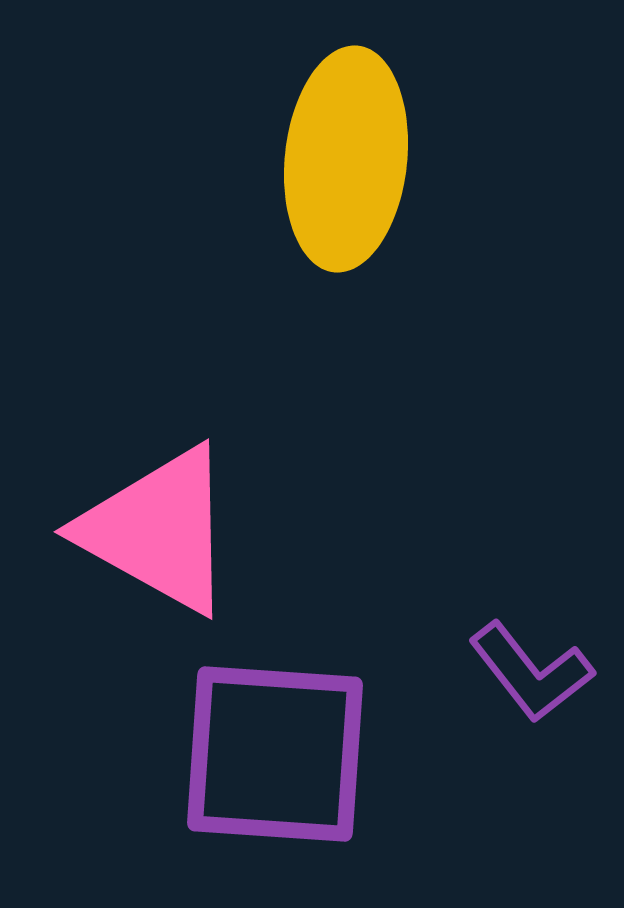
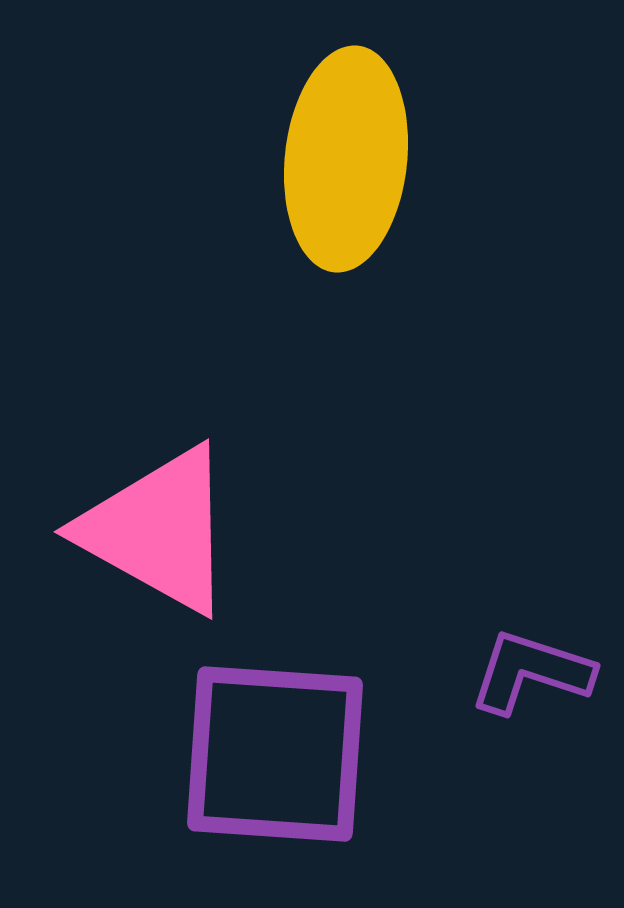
purple L-shape: rotated 146 degrees clockwise
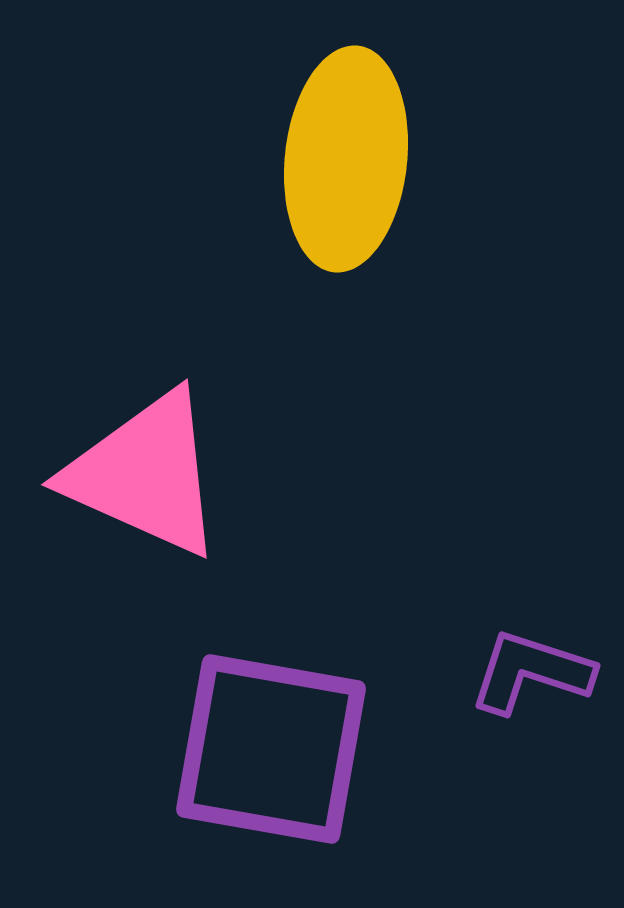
pink triangle: moved 13 px left, 56 px up; rotated 5 degrees counterclockwise
purple square: moved 4 px left, 5 px up; rotated 6 degrees clockwise
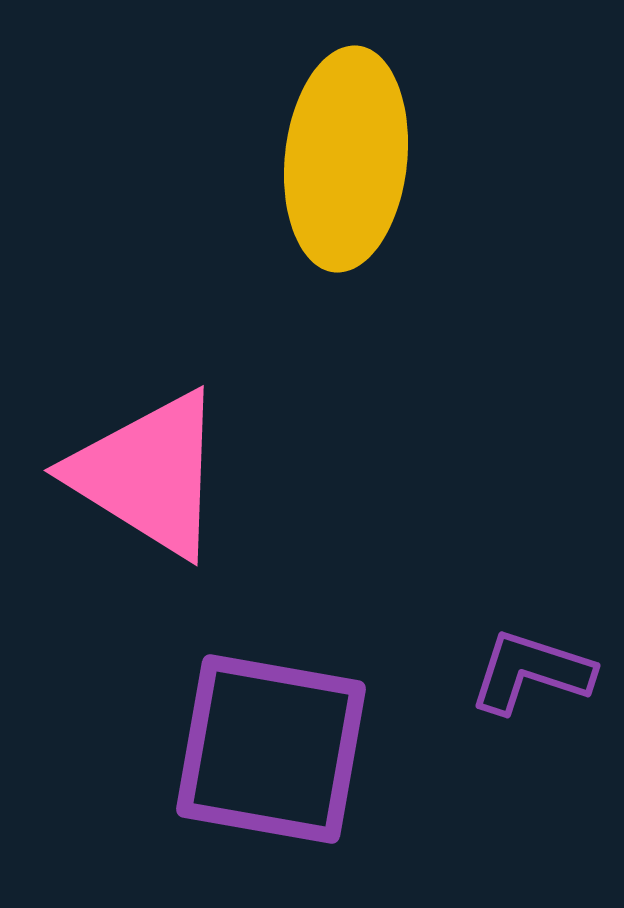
pink triangle: moved 3 px right; rotated 8 degrees clockwise
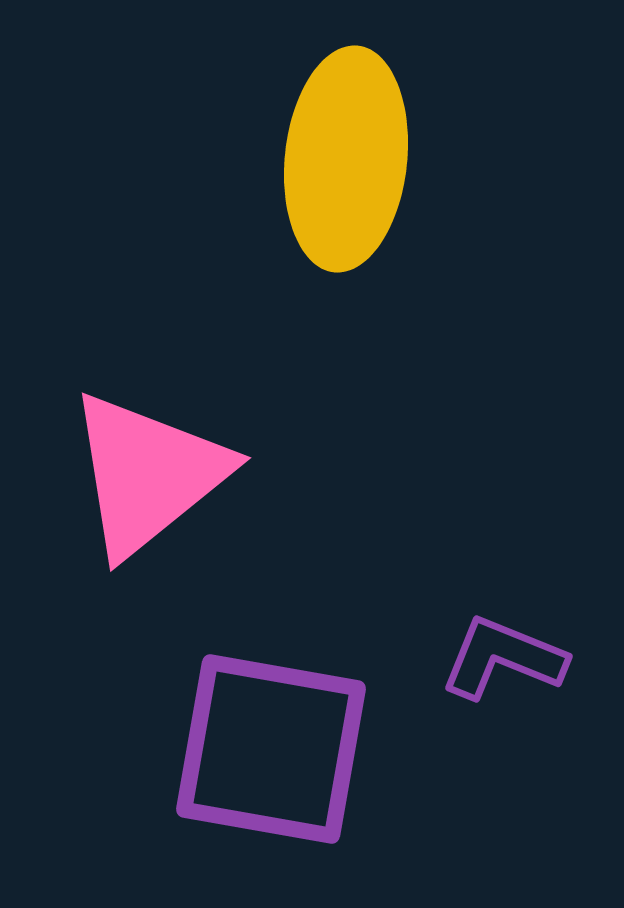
pink triangle: rotated 49 degrees clockwise
purple L-shape: moved 28 px left, 14 px up; rotated 4 degrees clockwise
